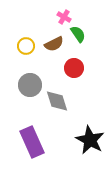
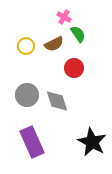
gray circle: moved 3 px left, 10 px down
black star: moved 2 px right, 2 px down
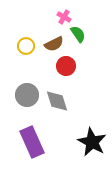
red circle: moved 8 px left, 2 px up
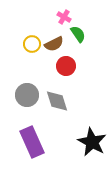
yellow circle: moved 6 px right, 2 px up
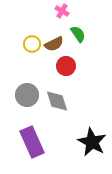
pink cross: moved 2 px left, 6 px up
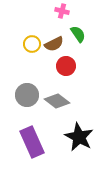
pink cross: rotated 16 degrees counterclockwise
gray diamond: rotated 35 degrees counterclockwise
black star: moved 13 px left, 5 px up
